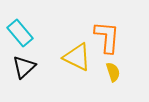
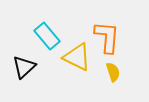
cyan rectangle: moved 27 px right, 3 px down
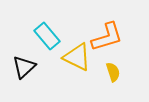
orange L-shape: rotated 68 degrees clockwise
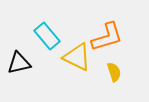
black triangle: moved 5 px left, 4 px up; rotated 30 degrees clockwise
yellow semicircle: moved 1 px right
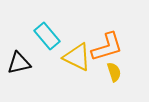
orange L-shape: moved 10 px down
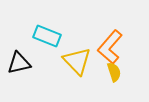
cyan rectangle: rotated 28 degrees counterclockwise
orange L-shape: moved 3 px right; rotated 148 degrees clockwise
yellow triangle: moved 4 px down; rotated 20 degrees clockwise
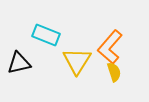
cyan rectangle: moved 1 px left, 1 px up
yellow triangle: rotated 16 degrees clockwise
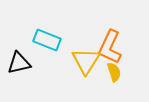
cyan rectangle: moved 1 px right, 5 px down
orange L-shape: rotated 16 degrees counterclockwise
yellow triangle: moved 9 px right
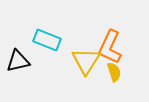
black triangle: moved 1 px left, 2 px up
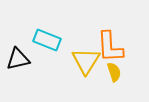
orange L-shape: rotated 28 degrees counterclockwise
black triangle: moved 2 px up
